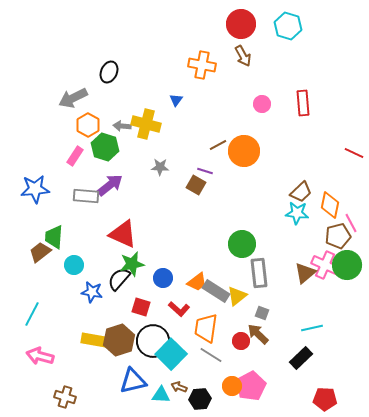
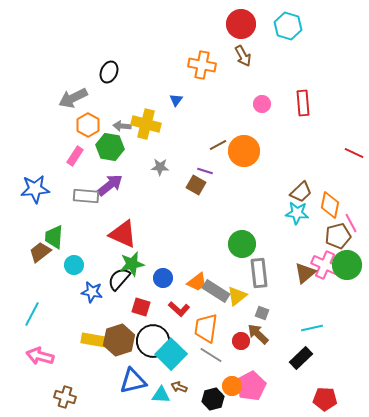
green hexagon at (105, 147): moved 5 px right; rotated 8 degrees counterclockwise
black hexagon at (200, 399): moved 13 px right; rotated 10 degrees counterclockwise
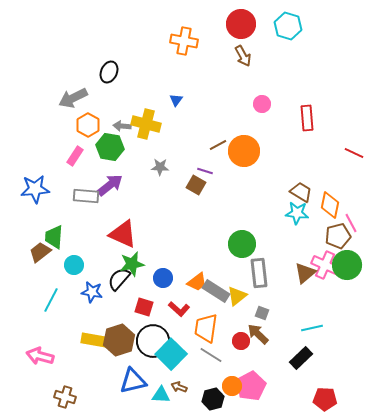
orange cross at (202, 65): moved 18 px left, 24 px up
red rectangle at (303, 103): moved 4 px right, 15 px down
brown trapezoid at (301, 192): rotated 105 degrees counterclockwise
red square at (141, 307): moved 3 px right
cyan line at (32, 314): moved 19 px right, 14 px up
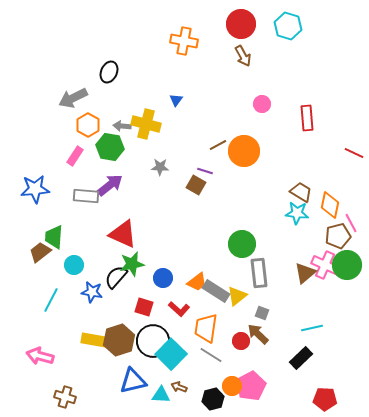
black semicircle at (119, 279): moved 3 px left, 2 px up
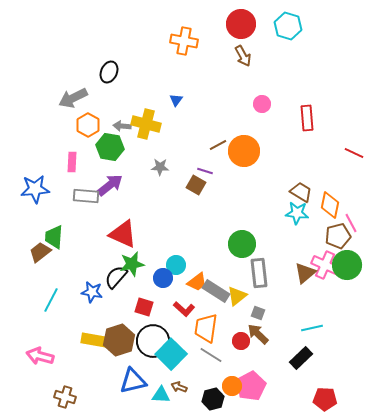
pink rectangle at (75, 156): moved 3 px left, 6 px down; rotated 30 degrees counterclockwise
cyan circle at (74, 265): moved 102 px right
red L-shape at (179, 309): moved 5 px right
gray square at (262, 313): moved 4 px left
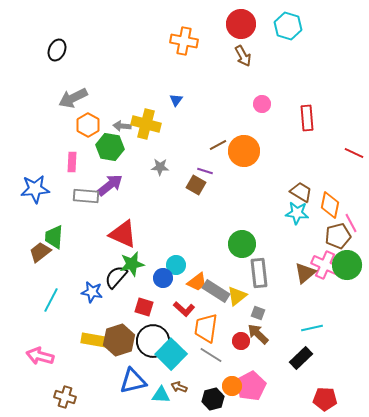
black ellipse at (109, 72): moved 52 px left, 22 px up
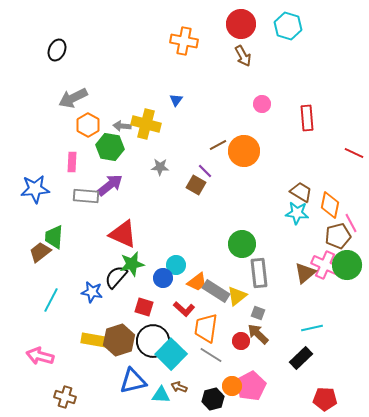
purple line at (205, 171): rotated 28 degrees clockwise
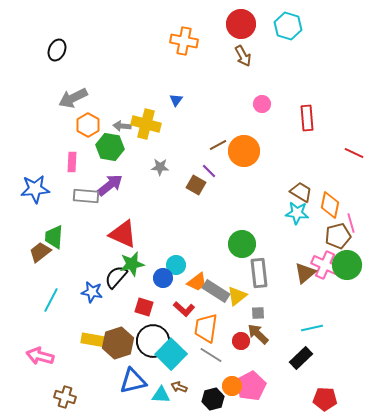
purple line at (205, 171): moved 4 px right
pink line at (351, 223): rotated 12 degrees clockwise
gray square at (258, 313): rotated 24 degrees counterclockwise
brown hexagon at (119, 340): moved 1 px left, 3 px down
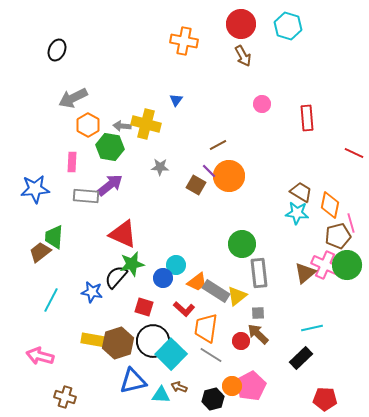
orange circle at (244, 151): moved 15 px left, 25 px down
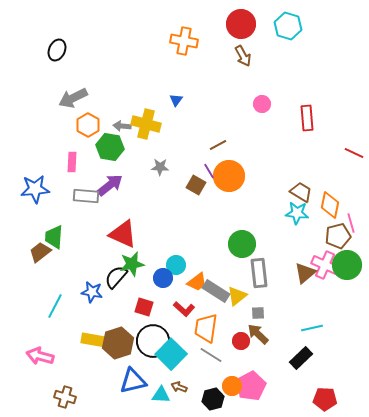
purple line at (209, 171): rotated 14 degrees clockwise
cyan line at (51, 300): moved 4 px right, 6 px down
